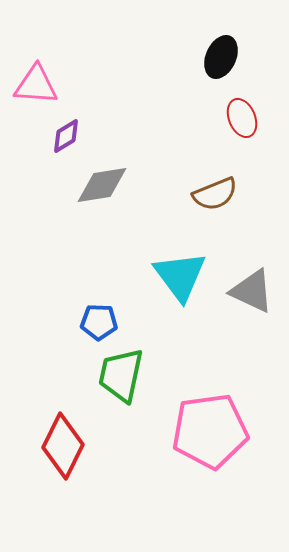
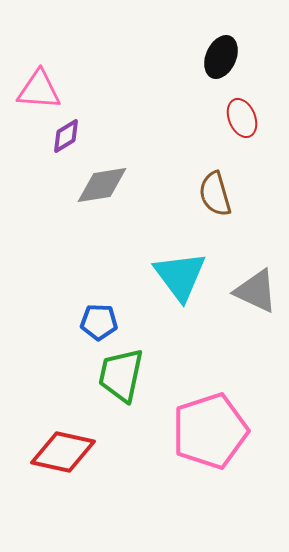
pink triangle: moved 3 px right, 5 px down
brown semicircle: rotated 96 degrees clockwise
gray triangle: moved 4 px right
pink pentagon: rotated 10 degrees counterclockwise
red diamond: moved 6 px down; rotated 76 degrees clockwise
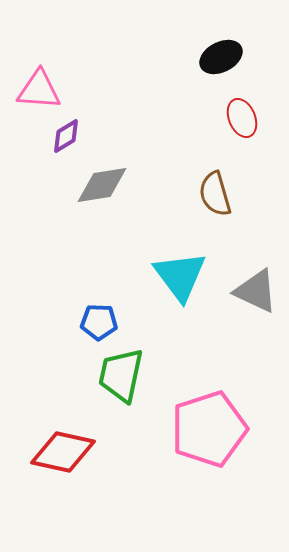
black ellipse: rotated 39 degrees clockwise
pink pentagon: moved 1 px left, 2 px up
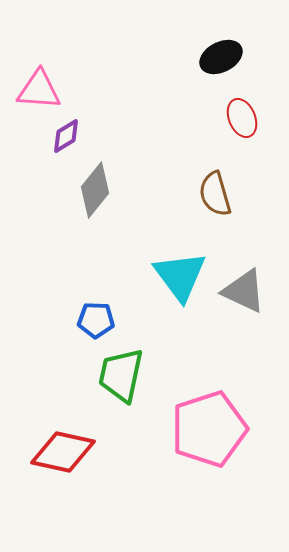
gray diamond: moved 7 px left, 5 px down; rotated 42 degrees counterclockwise
gray triangle: moved 12 px left
blue pentagon: moved 3 px left, 2 px up
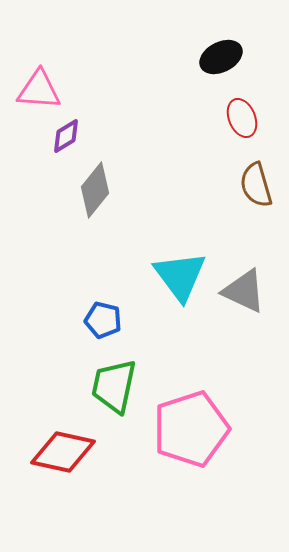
brown semicircle: moved 41 px right, 9 px up
blue pentagon: moved 7 px right; rotated 12 degrees clockwise
green trapezoid: moved 7 px left, 11 px down
pink pentagon: moved 18 px left
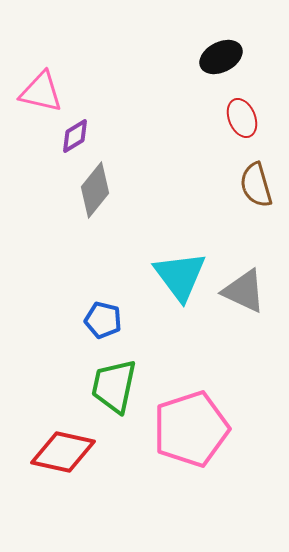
pink triangle: moved 2 px right, 2 px down; rotated 9 degrees clockwise
purple diamond: moved 9 px right
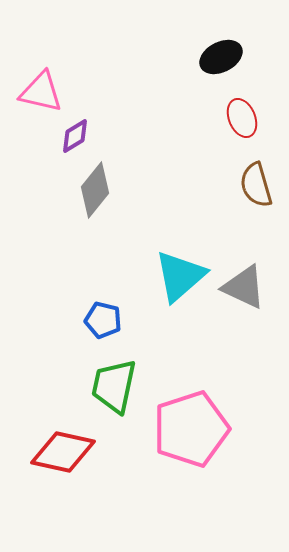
cyan triangle: rotated 26 degrees clockwise
gray triangle: moved 4 px up
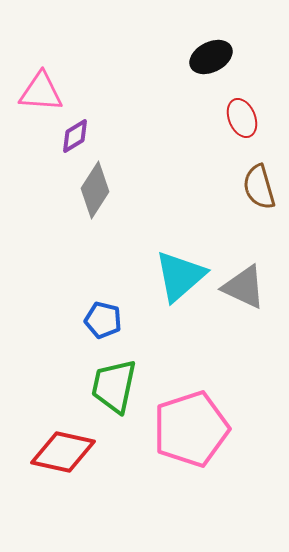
black ellipse: moved 10 px left
pink triangle: rotated 9 degrees counterclockwise
brown semicircle: moved 3 px right, 2 px down
gray diamond: rotated 6 degrees counterclockwise
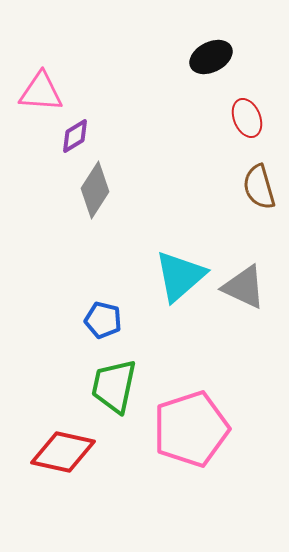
red ellipse: moved 5 px right
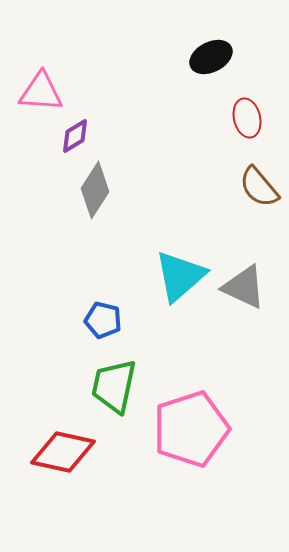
red ellipse: rotated 9 degrees clockwise
brown semicircle: rotated 24 degrees counterclockwise
